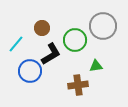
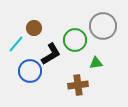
brown circle: moved 8 px left
green triangle: moved 3 px up
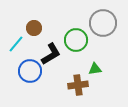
gray circle: moved 3 px up
green circle: moved 1 px right
green triangle: moved 1 px left, 6 px down
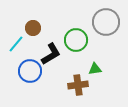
gray circle: moved 3 px right, 1 px up
brown circle: moved 1 px left
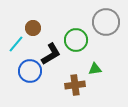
brown cross: moved 3 px left
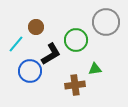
brown circle: moved 3 px right, 1 px up
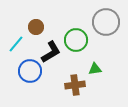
black L-shape: moved 2 px up
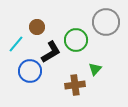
brown circle: moved 1 px right
green triangle: rotated 40 degrees counterclockwise
